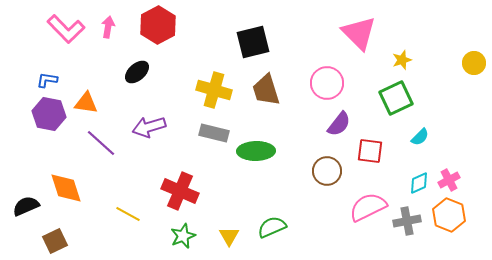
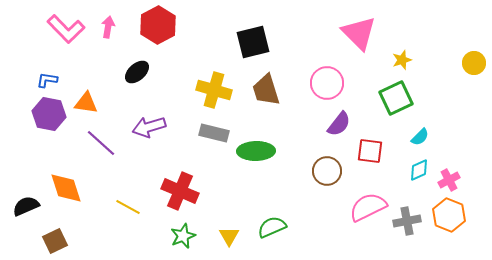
cyan diamond: moved 13 px up
yellow line: moved 7 px up
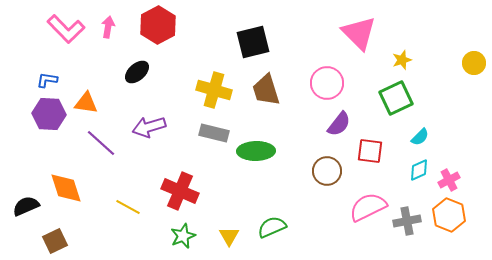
purple hexagon: rotated 8 degrees counterclockwise
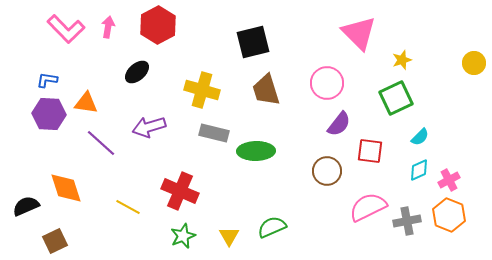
yellow cross: moved 12 px left
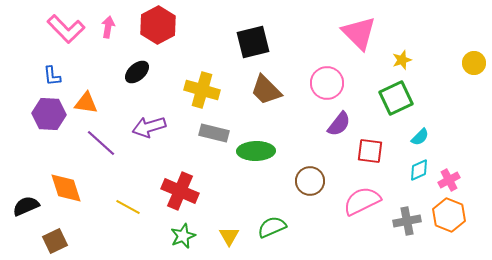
blue L-shape: moved 5 px right, 4 px up; rotated 105 degrees counterclockwise
brown trapezoid: rotated 28 degrees counterclockwise
brown circle: moved 17 px left, 10 px down
pink semicircle: moved 6 px left, 6 px up
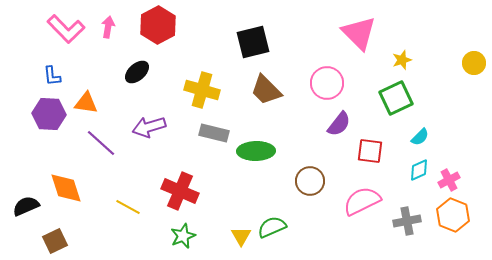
orange hexagon: moved 4 px right
yellow triangle: moved 12 px right
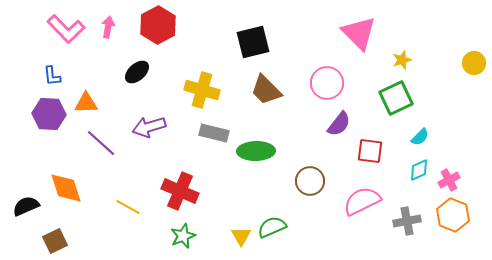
orange triangle: rotated 10 degrees counterclockwise
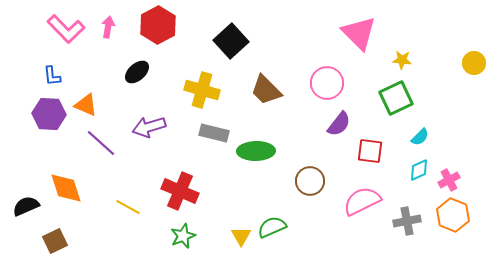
black square: moved 22 px left, 1 px up; rotated 28 degrees counterclockwise
yellow star: rotated 24 degrees clockwise
orange triangle: moved 2 px down; rotated 25 degrees clockwise
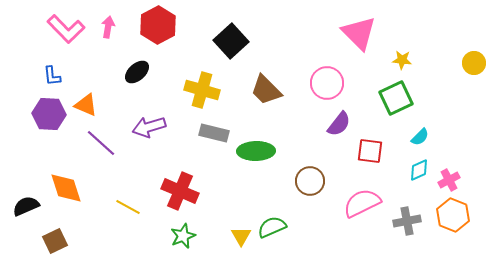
pink semicircle: moved 2 px down
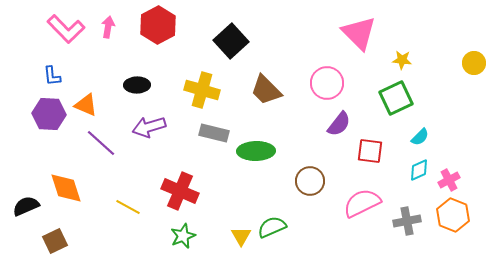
black ellipse: moved 13 px down; rotated 40 degrees clockwise
